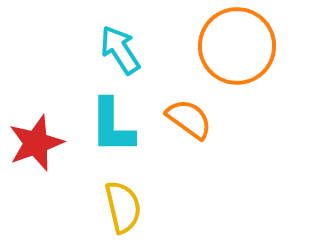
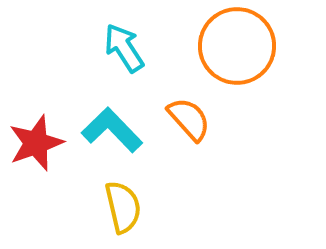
cyan arrow: moved 4 px right, 2 px up
orange semicircle: rotated 12 degrees clockwise
cyan L-shape: moved 4 px down; rotated 136 degrees clockwise
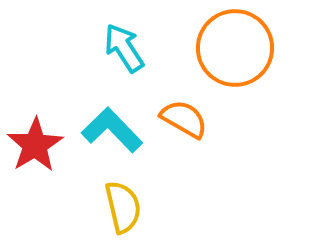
orange circle: moved 2 px left, 2 px down
orange semicircle: moved 5 px left; rotated 18 degrees counterclockwise
red star: moved 1 px left, 2 px down; rotated 12 degrees counterclockwise
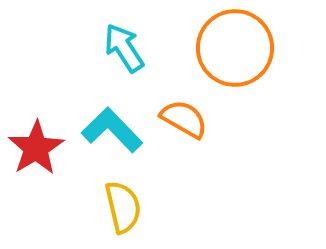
red star: moved 1 px right, 3 px down
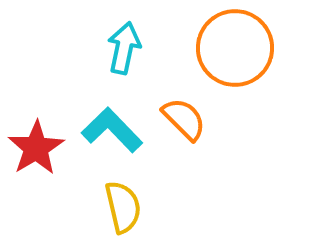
cyan arrow: rotated 45 degrees clockwise
orange semicircle: rotated 15 degrees clockwise
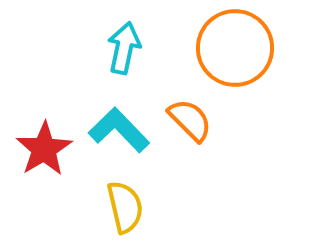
orange semicircle: moved 6 px right, 1 px down
cyan L-shape: moved 7 px right
red star: moved 8 px right, 1 px down
yellow semicircle: moved 2 px right
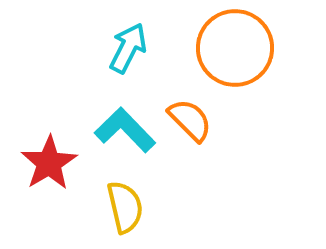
cyan arrow: moved 4 px right; rotated 15 degrees clockwise
cyan L-shape: moved 6 px right
red star: moved 5 px right, 14 px down
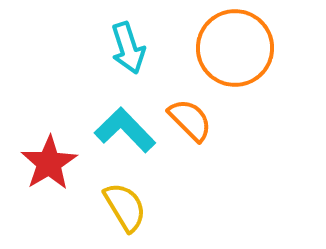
cyan arrow: rotated 135 degrees clockwise
yellow semicircle: rotated 18 degrees counterclockwise
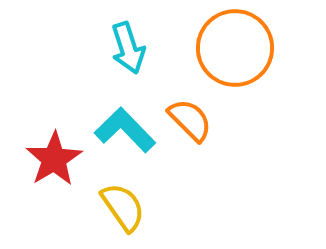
red star: moved 5 px right, 4 px up
yellow semicircle: moved 2 px left; rotated 4 degrees counterclockwise
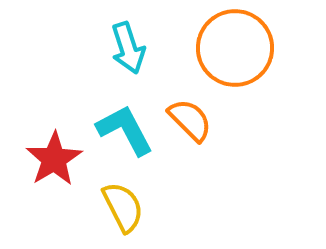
cyan L-shape: rotated 16 degrees clockwise
yellow semicircle: rotated 8 degrees clockwise
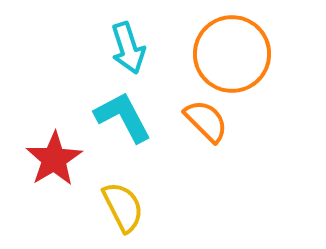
orange circle: moved 3 px left, 6 px down
orange semicircle: moved 16 px right, 1 px down
cyan L-shape: moved 2 px left, 13 px up
